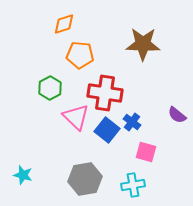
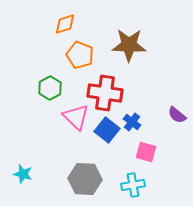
orange diamond: moved 1 px right
brown star: moved 14 px left, 1 px down
orange pentagon: rotated 16 degrees clockwise
cyan star: moved 1 px up
gray hexagon: rotated 12 degrees clockwise
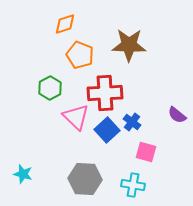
red cross: rotated 12 degrees counterclockwise
blue square: rotated 10 degrees clockwise
cyan cross: rotated 20 degrees clockwise
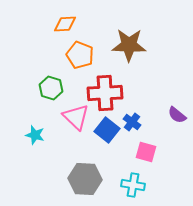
orange diamond: rotated 15 degrees clockwise
green hexagon: moved 1 px right; rotated 15 degrees counterclockwise
blue square: rotated 10 degrees counterclockwise
cyan star: moved 12 px right, 39 px up
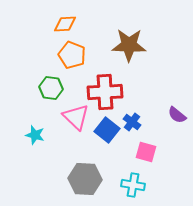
orange pentagon: moved 8 px left
green hexagon: rotated 10 degrees counterclockwise
red cross: moved 1 px up
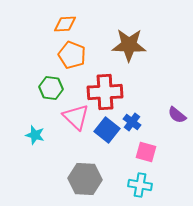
cyan cross: moved 7 px right
